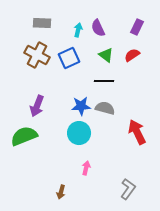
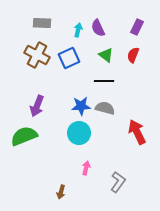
red semicircle: moved 1 px right; rotated 35 degrees counterclockwise
gray L-shape: moved 10 px left, 7 px up
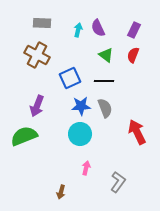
purple rectangle: moved 3 px left, 3 px down
blue square: moved 1 px right, 20 px down
gray semicircle: rotated 54 degrees clockwise
cyan circle: moved 1 px right, 1 px down
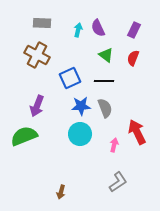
red semicircle: moved 3 px down
pink arrow: moved 28 px right, 23 px up
gray L-shape: rotated 20 degrees clockwise
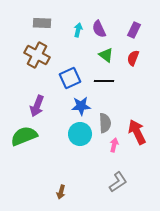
purple semicircle: moved 1 px right, 1 px down
gray semicircle: moved 15 px down; rotated 18 degrees clockwise
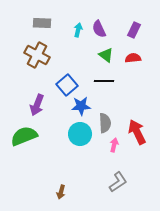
red semicircle: rotated 63 degrees clockwise
blue square: moved 3 px left, 7 px down; rotated 15 degrees counterclockwise
purple arrow: moved 1 px up
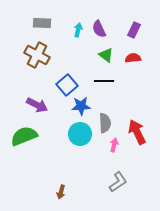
purple arrow: rotated 85 degrees counterclockwise
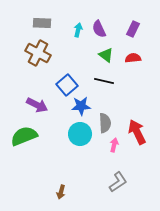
purple rectangle: moved 1 px left, 1 px up
brown cross: moved 1 px right, 2 px up
black line: rotated 12 degrees clockwise
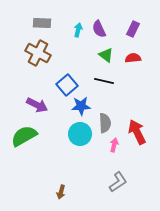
green semicircle: rotated 8 degrees counterclockwise
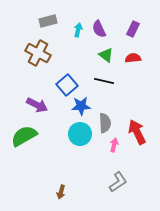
gray rectangle: moved 6 px right, 2 px up; rotated 18 degrees counterclockwise
